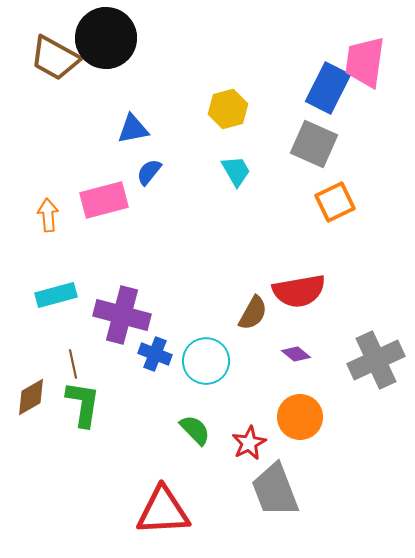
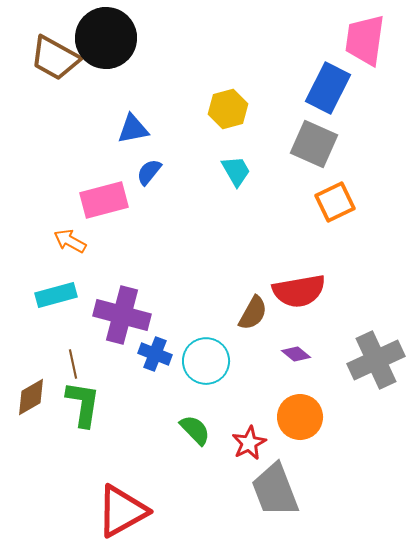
pink trapezoid: moved 22 px up
orange arrow: moved 22 px right, 26 px down; rotated 56 degrees counterclockwise
red triangle: moved 41 px left; rotated 26 degrees counterclockwise
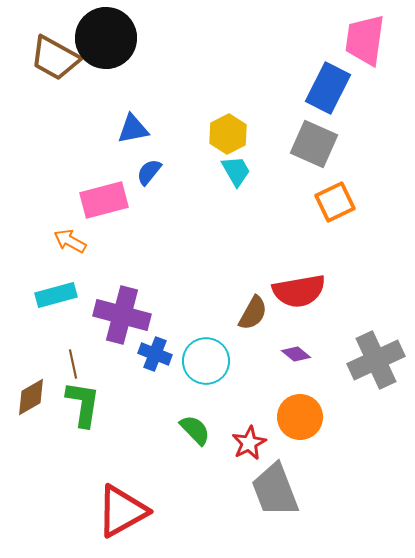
yellow hexagon: moved 25 px down; rotated 12 degrees counterclockwise
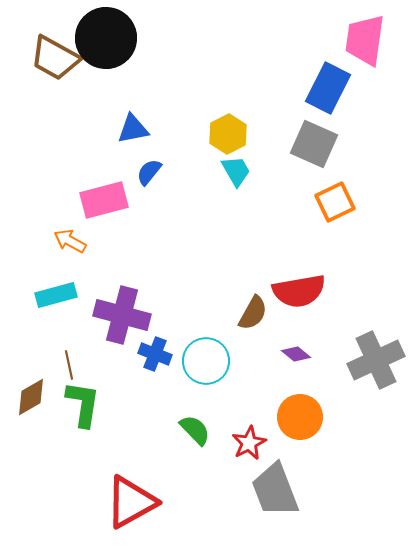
brown line: moved 4 px left, 1 px down
red triangle: moved 9 px right, 9 px up
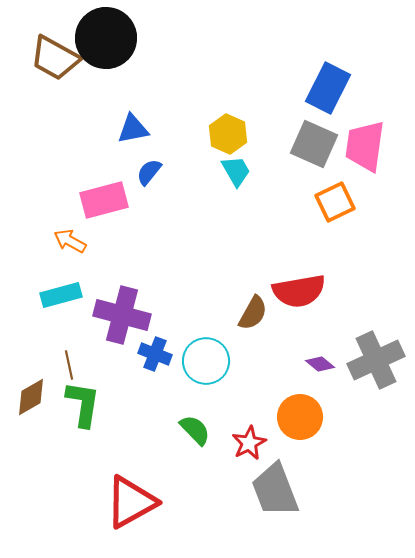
pink trapezoid: moved 106 px down
yellow hexagon: rotated 9 degrees counterclockwise
cyan rectangle: moved 5 px right
purple diamond: moved 24 px right, 10 px down
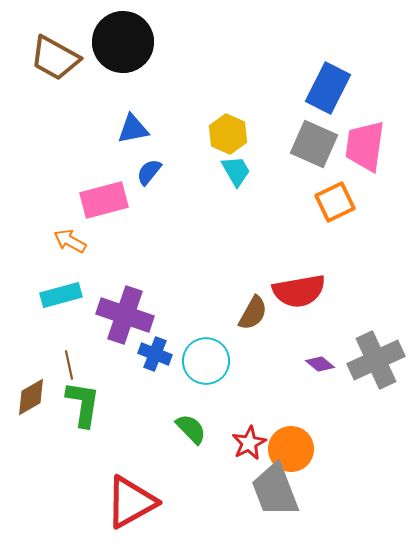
black circle: moved 17 px right, 4 px down
purple cross: moved 3 px right; rotated 4 degrees clockwise
orange circle: moved 9 px left, 32 px down
green semicircle: moved 4 px left, 1 px up
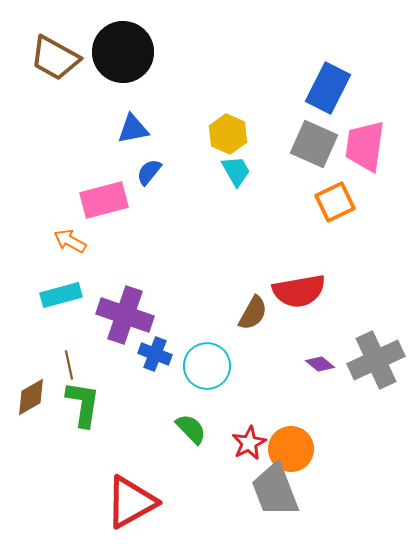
black circle: moved 10 px down
cyan circle: moved 1 px right, 5 px down
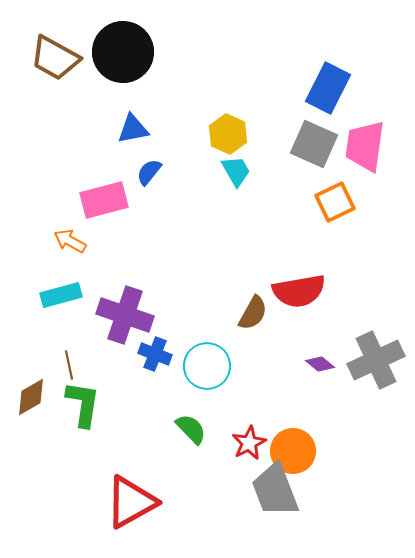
orange circle: moved 2 px right, 2 px down
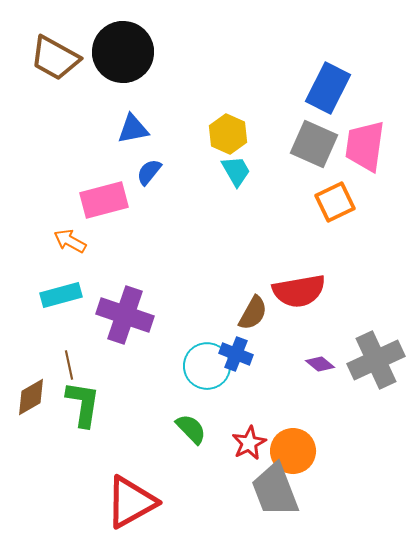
blue cross: moved 81 px right
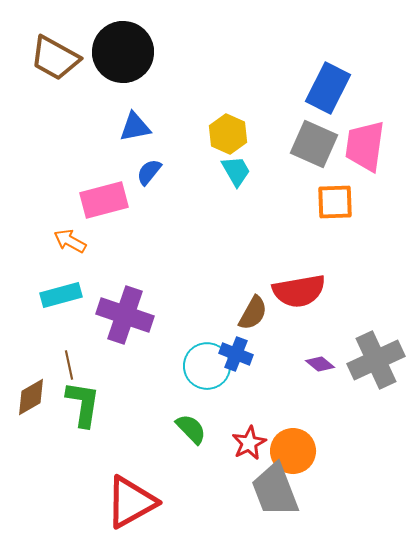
blue triangle: moved 2 px right, 2 px up
orange square: rotated 24 degrees clockwise
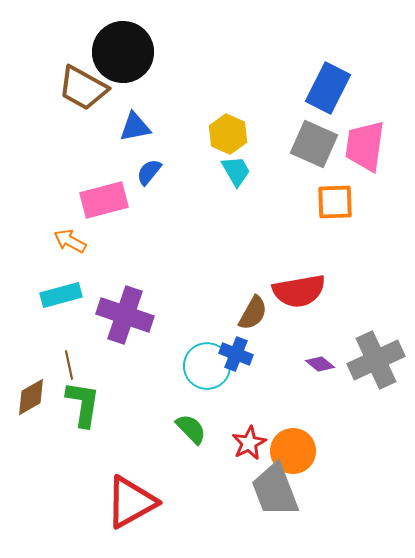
brown trapezoid: moved 28 px right, 30 px down
